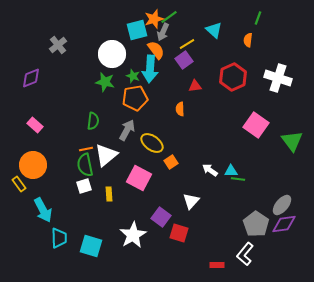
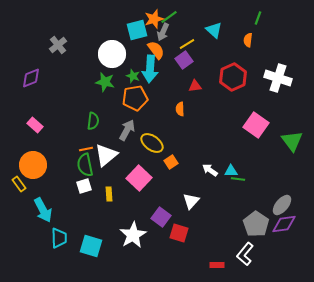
pink square at (139, 178): rotated 15 degrees clockwise
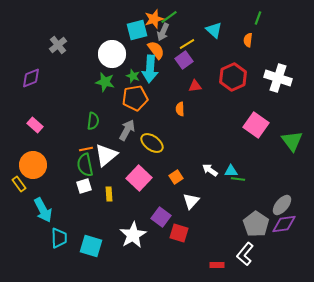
orange square at (171, 162): moved 5 px right, 15 px down
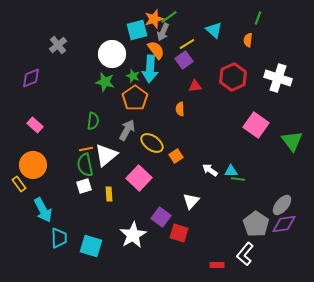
orange pentagon at (135, 98): rotated 25 degrees counterclockwise
orange square at (176, 177): moved 21 px up
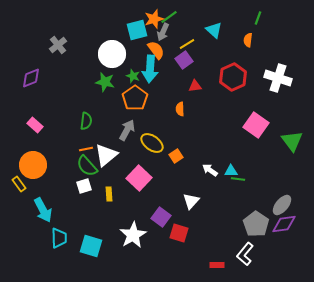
green semicircle at (93, 121): moved 7 px left
green semicircle at (85, 165): moved 2 px right, 1 px down; rotated 30 degrees counterclockwise
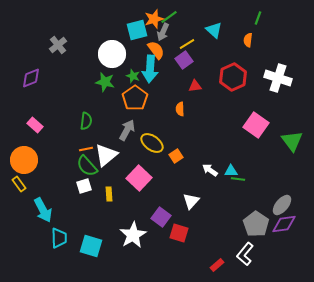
orange circle at (33, 165): moved 9 px left, 5 px up
red rectangle at (217, 265): rotated 40 degrees counterclockwise
